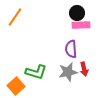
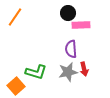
black circle: moved 9 px left
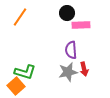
black circle: moved 1 px left
orange line: moved 5 px right
purple semicircle: moved 1 px down
green L-shape: moved 11 px left
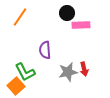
purple semicircle: moved 26 px left
green L-shape: rotated 45 degrees clockwise
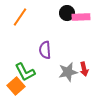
pink rectangle: moved 8 px up
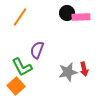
purple semicircle: moved 8 px left; rotated 24 degrees clockwise
green L-shape: moved 3 px left, 5 px up
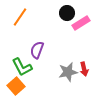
pink rectangle: moved 6 px down; rotated 30 degrees counterclockwise
